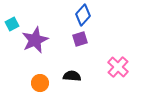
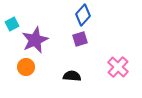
orange circle: moved 14 px left, 16 px up
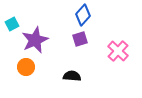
pink cross: moved 16 px up
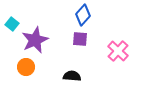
cyan square: rotated 24 degrees counterclockwise
purple square: rotated 21 degrees clockwise
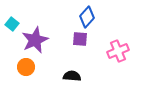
blue diamond: moved 4 px right, 2 px down
pink cross: rotated 25 degrees clockwise
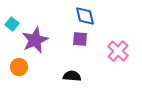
blue diamond: moved 2 px left, 1 px up; rotated 55 degrees counterclockwise
pink cross: rotated 25 degrees counterclockwise
orange circle: moved 7 px left
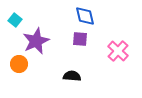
cyan square: moved 3 px right, 4 px up
purple star: moved 1 px right, 1 px down
orange circle: moved 3 px up
